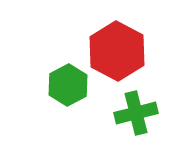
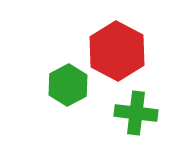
green cross: rotated 21 degrees clockwise
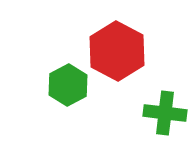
green cross: moved 29 px right
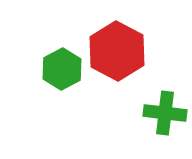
green hexagon: moved 6 px left, 16 px up
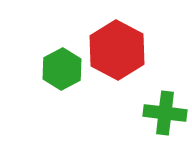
red hexagon: moved 1 px up
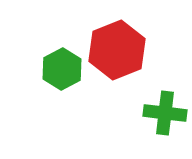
red hexagon: rotated 10 degrees clockwise
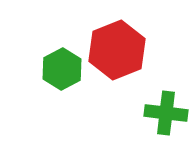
green cross: moved 1 px right
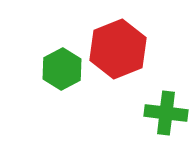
red hexagon: moved 1 px right, 1 px up
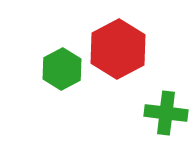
red hexagon: rotated 6 degrees counterclockwise
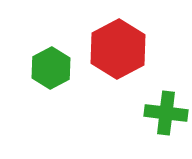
green hexagon: moved 11 px left, 1 px up
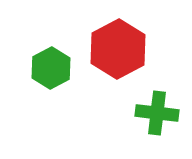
green cross: moved 9 px left
